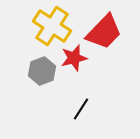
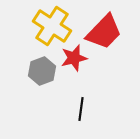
black line: rotated 25 degrees counterclockwise
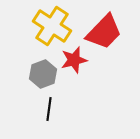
red star: moved 2 px down
gray hexagon: moved 1 px right, 3 px down
black line: moved 32 px left
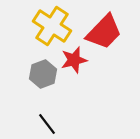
black line: moved 2 px left, 15 px down; rotated 45 degrees counterclockwise
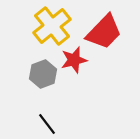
yellow cross: rotated 18 degrees clockwise
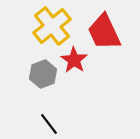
red trapezoid: rotated 111 degrees clockwise
red star: rotated 24 degrees counterclockwise
black line: moved 2 px right
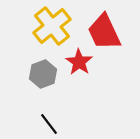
red star: moved 5 px right, 2 px down
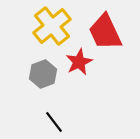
red trapezoid: moved 1 px right
red star: rotated 12 degrees clockwise
black line: moved 5 px right, 2 px up
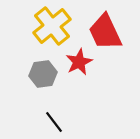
gray hexagon: rotated 12 degrees clockwise
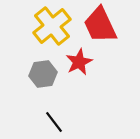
red trapezoid: moved 5 px left, 7 px up
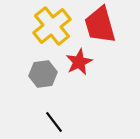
red trapezoid: rotated 9 degrees clockwise
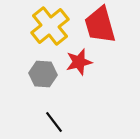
yellow cross: moved 2 px left
red star: rotated 12 degrees clockwise
gray hexagon: rotated 12 degrees clockwise
